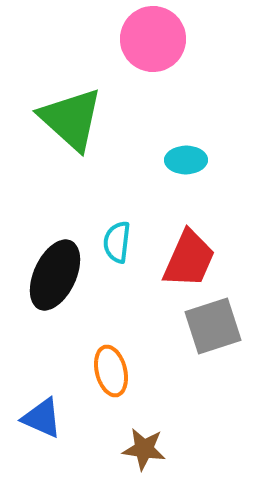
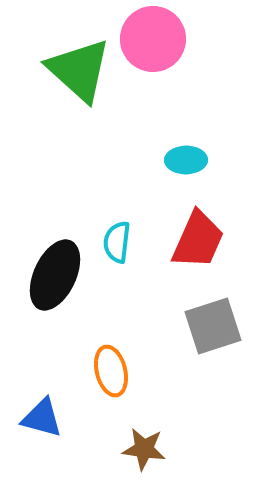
green triangle: moved 8 px right, 49 px up
red trapezoid: moved 9 px right, 19 px up
blue triangle: rotated 9 degrees counterclockwise
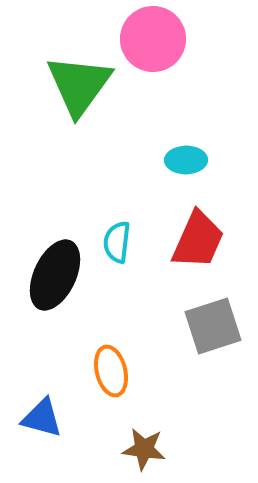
green triangle: moved 15 px down; rotated 24 degrees clockwise
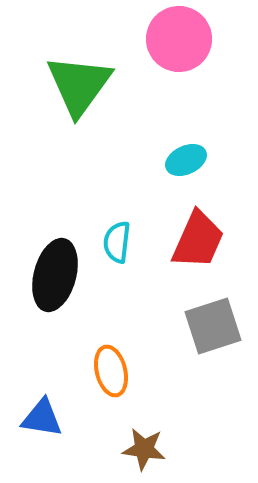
pink circle: moved 26 px right
cyan ellipse: rotated 24 degrees counterclockwise
black ellipse: rotated 10 degrees counterclockwise
blue triangle: rotated 6 degrees counterclockwise
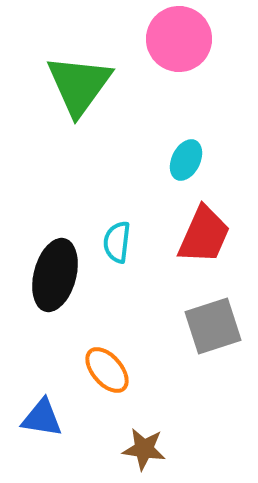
cyan ellipse: rotated 39 degrees counterclockwise
red trapezoid: moved 6 px right, 5 px up
orange ellipse: moved 4 px left, 1 px up; rotated 27 degrees counterclockwise
